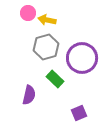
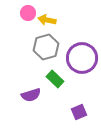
purple semicircle: moved 2 px right; rotated 60 degrees clockwise
purple square: moved 1 px up
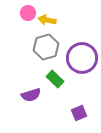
purple square: moved 1 px down
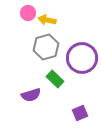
purple square: moved 1 px right
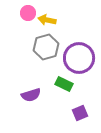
purple circle: moved 3 px left
green rectangle: moved 9 px right, 5 px down; rotated 18 degrees counterclockwise
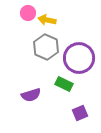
gray hexagon: rotated 20 degrees counterclockwise
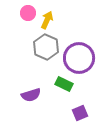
yellow arrow: rotated 102 degrees clockwise
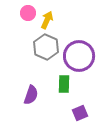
purple circle: moved 2 px up
green rectangle: rotated 66 degrees clockwise
purple semicircle: rotated 54 degrees counterclockwise
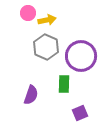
yellow arrow: rotated 54 degrees clockwise
purple circle: moved 2 px right
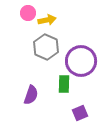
purple circle: moved 5 px down
